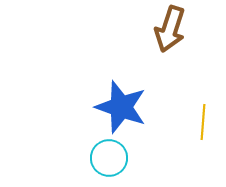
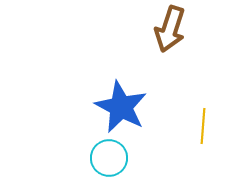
blue star: rotated 8 degrees clockwise
yellow line: moved 4 px down
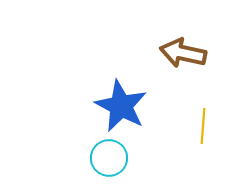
brown arrow: moved 13 px right, 24 px down; rotated 84 degrees clockwise
blue star: moved 1 px up
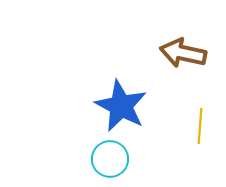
yellow line: moved 3 px left
cyan circle: moved 1 px right, 1 px down
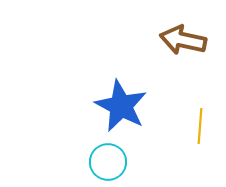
brown arrow: moved 13 px up
cyan circle: moved 2 px left, 3 px down
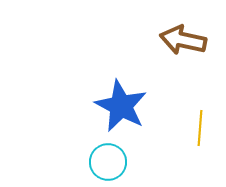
yellow line: moved 2 px down
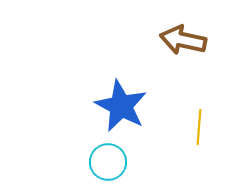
yellow line: moved 1 px left, 1 px up
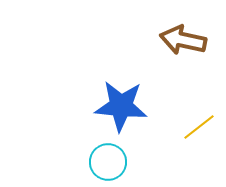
blue star: rotated 22 degrees counterclockwise
yellow line: rotated 48 degrees clockwise
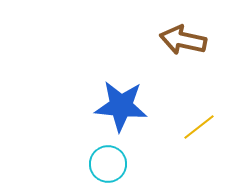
cyan circle: moved 2 px down
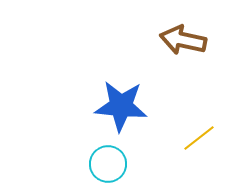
yellow line: moved 11 px down
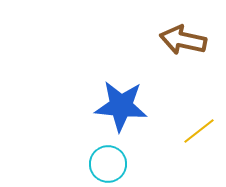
yellow line: moved 7 px up
